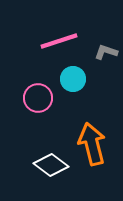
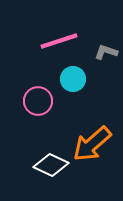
pink circle: moved 3 px down
orange arrow: rotated 117 degrees counterclockwise
white diamond: rotated 12 degrees counterclockwise
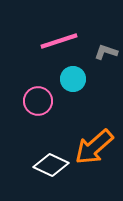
orange arrow: moved 2 px right, 3 px down
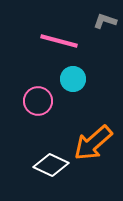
pink line: rotated 33 degrees clockwise
gray L-shape: moved 1 px left, 31 px up
orange arrow: moved 1 px left, 4 px up
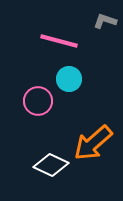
cyan circle: moved 4 px left
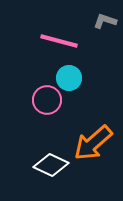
cyan circle: moved 1 px up
pink circle: moved 9 px right, 1 px up
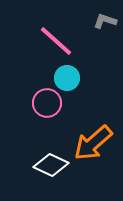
pink line: moved 3 px left; rotated 27 degrees clockwise
cyan circle: moved 2 px left
pink circle: moved 3 px down
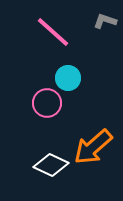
pink line: moved 3 px left, 9 px up
cyan circle: moved 1 px right
orange arrow: moved 4 px down
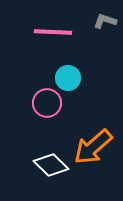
pink line: rotated 39 degrees counterclockwise
white diamond: rotated 20 degrees clockwise
